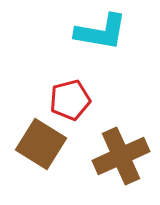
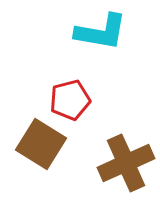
brown cross: moved 5 px right, 7 px down
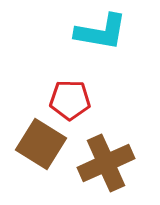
red pentagon: rotated 15 degrees clockwise
brown cross: moved 20 px left
